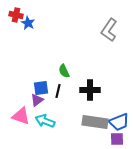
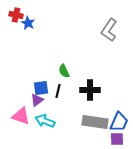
blue trapezoid: rotated 45 degrees counterclockwise
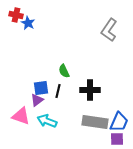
cyan arrow: moved 2 px right
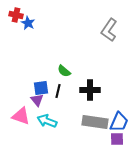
green semicircle: rotated 24 degrees counterclockwise
purple triangle: rotated 32 degrees counterclockwise
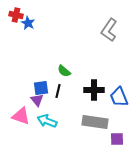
black cross: moved 4 px right
blue trapezoid: moved 25 px up; rotated 135 degrees clockwise
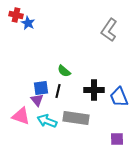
gray rectangle: moved 19 px left, 4 px up
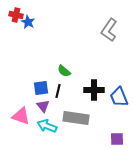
blue star: moved 1 px up
purple triangle: moved 6 px right, 6 px down
cyan arrow: moved 5 px down
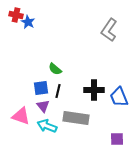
green semicircle: moved 9 px left, 2 px up
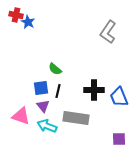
gray L-shape: moved 1 px left, 2 px down
purple square: moved 2 px right
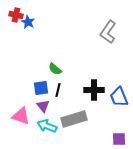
black line: moved 1 px up
gray rectangle: moved 2 px left, 1 px down; rotated 25 degrees counterclockwise
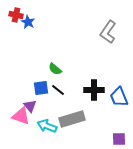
black line: rotated 64 degrees counterclockwise
purple triangle: moved 13 px left
gray rectangle: moved 2 px left
